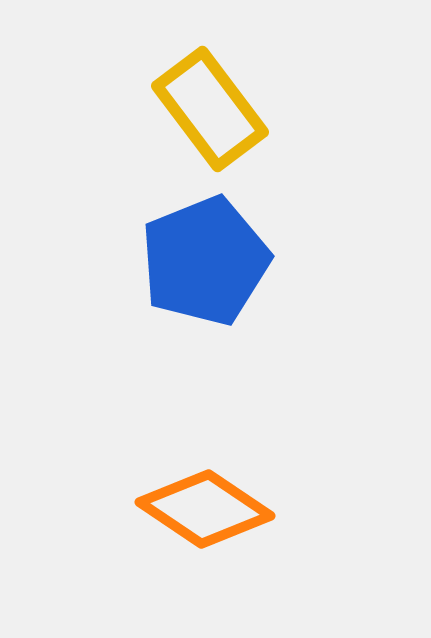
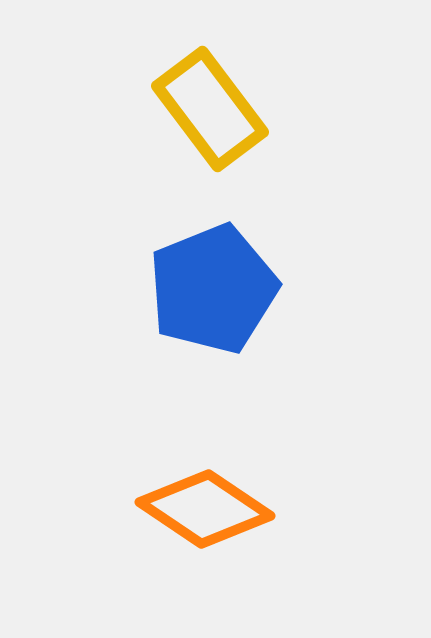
blue pentagon: moved 8 px right, 28 px down
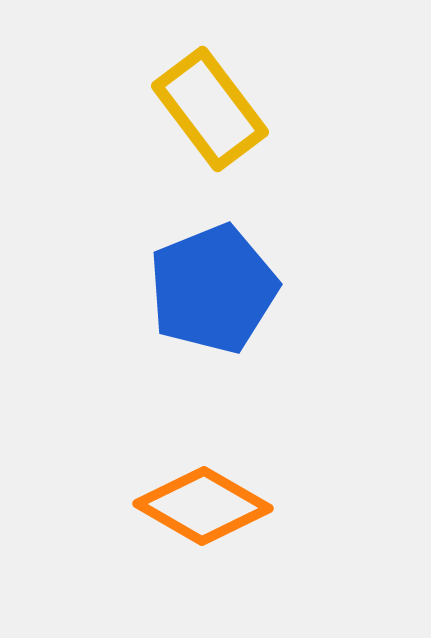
orange diamond: moved 2 px left, 3 px up; rotated 4 degrees counterclockwise
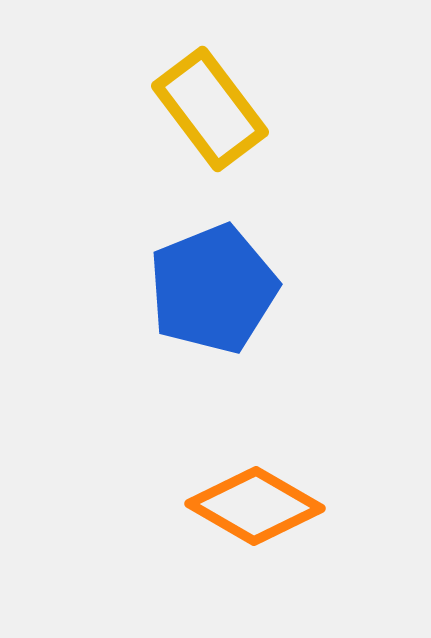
orange diamond: moved 52 px right
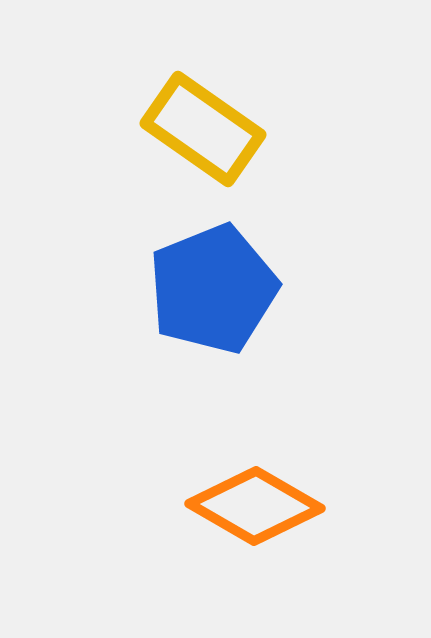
yellow rectangle: moved 7 px left, 20 px down; rotated 18 degrees counterclockwise
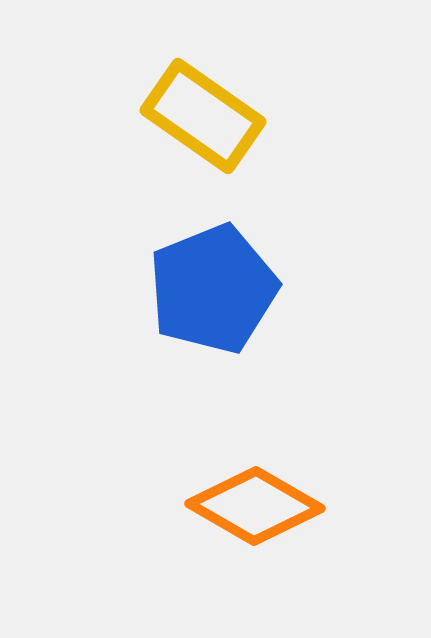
yellow rectangle: moved 13 px up
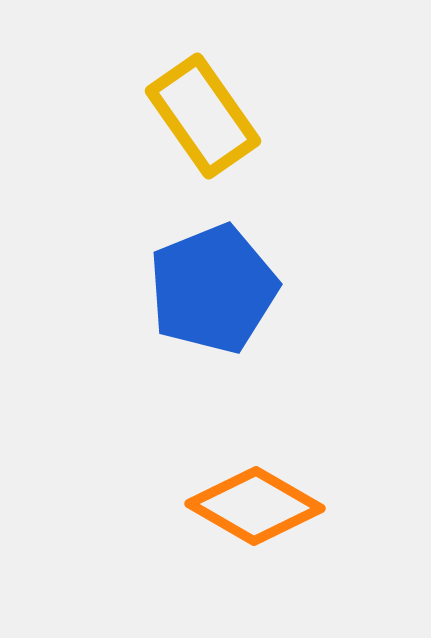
yellow rectangle: rotated 20 degrees clockwise
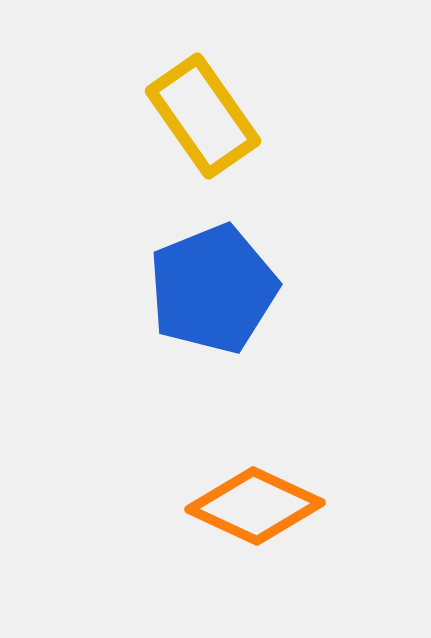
orange diamond: rotated 5 degrees counterclockwise
